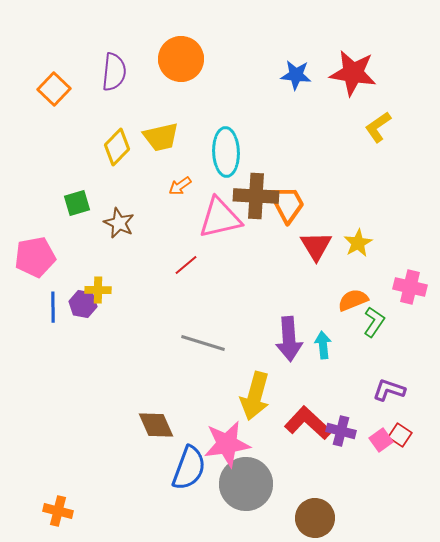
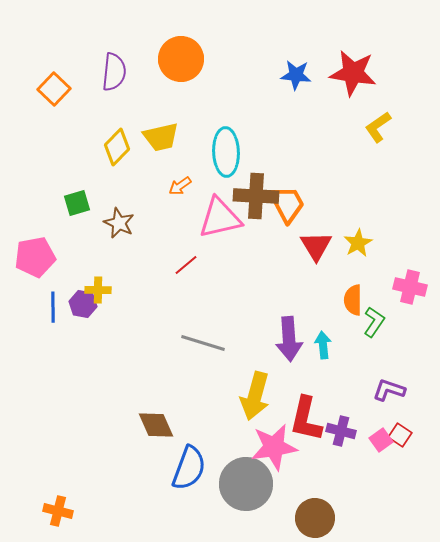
orange semicircle: rotated 68 degrees counterclockwise
red L-shape: moved 2 px left, 4 px up; rotated 120 degrees counterclockwise
pink star: moved 47 px right, 3 px down
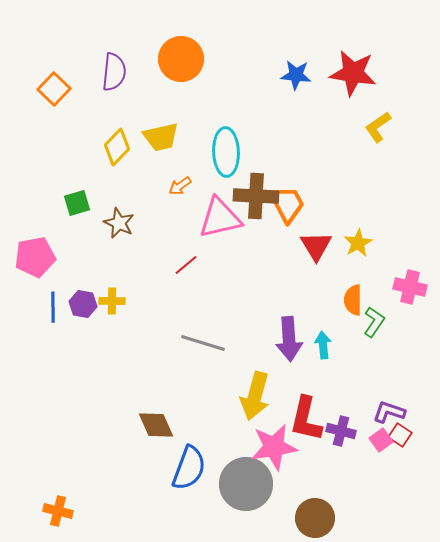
yellow cross: moved 14 px right, 11 px down
purple L-shape: moved 22 px down
